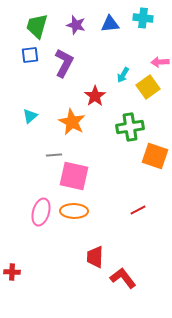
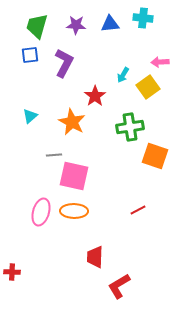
purple star: rotated 12 degrees counterclockwise
red L-shape: moved 4 px left, 8 px down; rotated 84 degrees counterclockwise
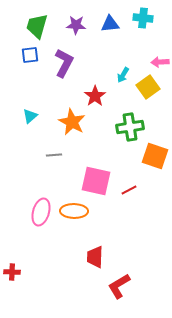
pink square: moved 22 px right, 5 px down
red line: moved 9 px left, 20 px up
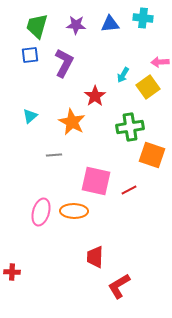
orange square: moved 3 px left, 1 px up
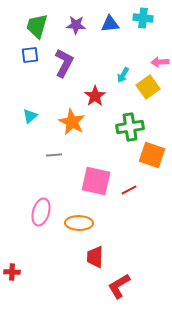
orange ellipse: moved 5 px right, 12 px down
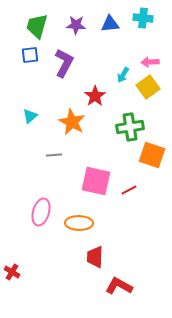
pink arrow: moved 10 px left
red cross: rotated 28 degrees clockwise
red L-shape: rotated 60 degrees clockwise
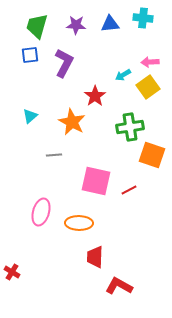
cyan arrow: rotated 28 degrees clockwise
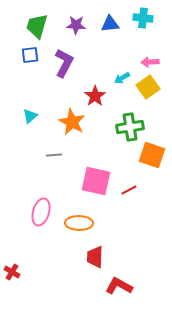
cyan arrow: moved 1 px left, 3 px down
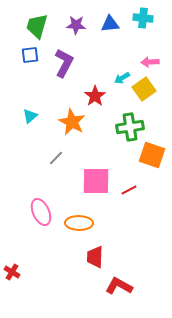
yellow square: moved 4 px left, 2 px down
gray line: moved 2 px right, 3 px down; rotated 42 degrees counterclockwise
pink square: rotated 12 degrees counterclockwise
pink ellipse: rotated 40 degrees counterclockwise
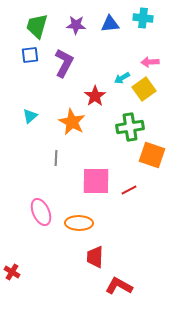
gray line: rotated 42 degrees counterclockwise
